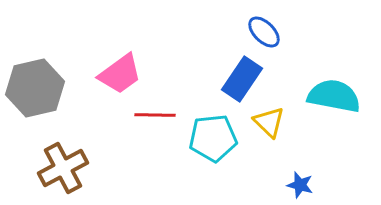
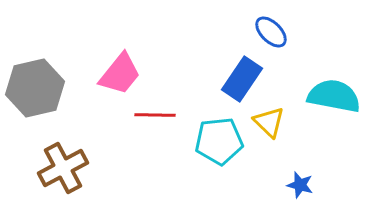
blue ellipse: moved 7 px right
pink trapezoid: rotated 15 degrees counterclockwise
cyan pentagon: moved 6 px right, 3 px down
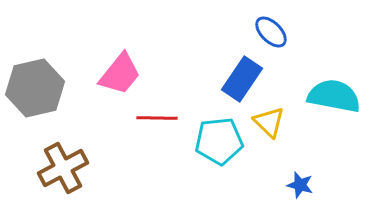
red line: moved 2 px right, 3 px down
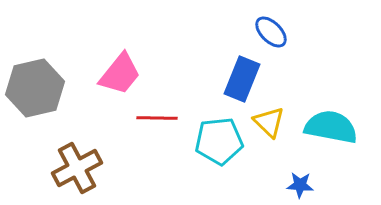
blue rectangle: rotated 12 degrees counterclockwise
cyan semicircle: moved 3 px left, 31 px down
brown cross: moved 14 px right
blue star: rotated 12 degrees counterclockwise
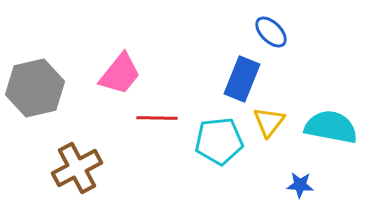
yellow triangle: rotated 24 degrees clockwise
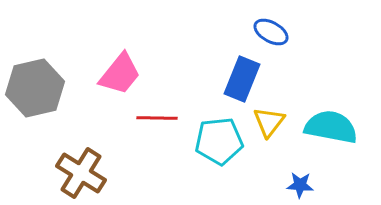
blue ellipse: rotated 16 degrees counterclockwise
brown cross: moved 4 px right, 5 px down; rotated 30 degrees counterclockwise
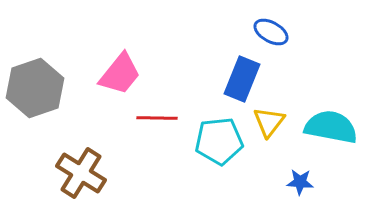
gray hexagon: rotated 6 degrees counterclockwise
blue star: moved 3 px up
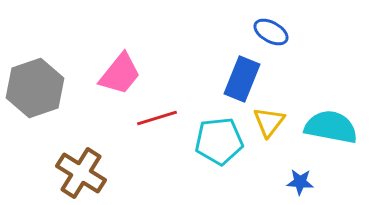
red line: rotated 18 degrees counterclockwise
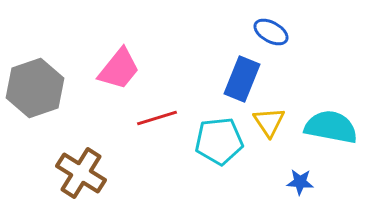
pink trapezoid: moved 1 px left, 5 px up
yellow triangle: rotated 12 degrees counterclockwise
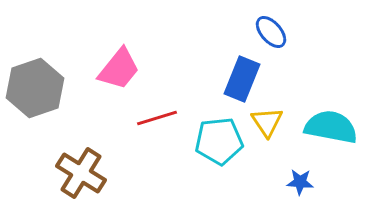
blue ellipse: rotated 20 degrees clockwise
yellow triangle: moved 2 px left
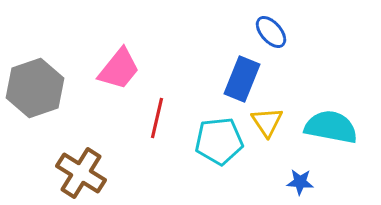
red line: rotated 60 degrees counterclockwise
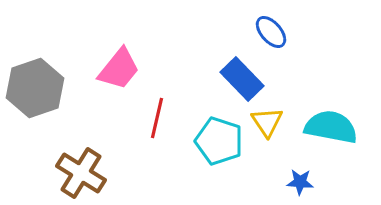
blue rectangle: rotated 66 degrees counterclockwise
cyan pentagon: rotated 24 degrees clockwise
